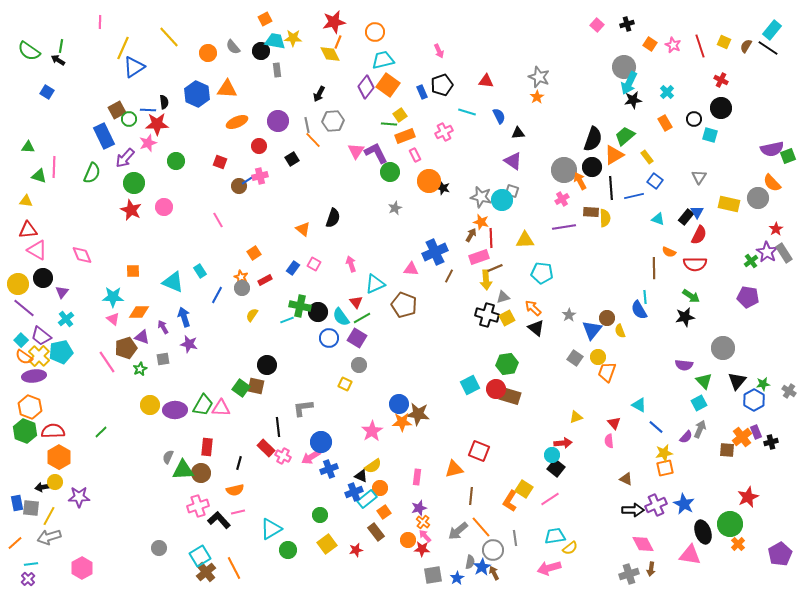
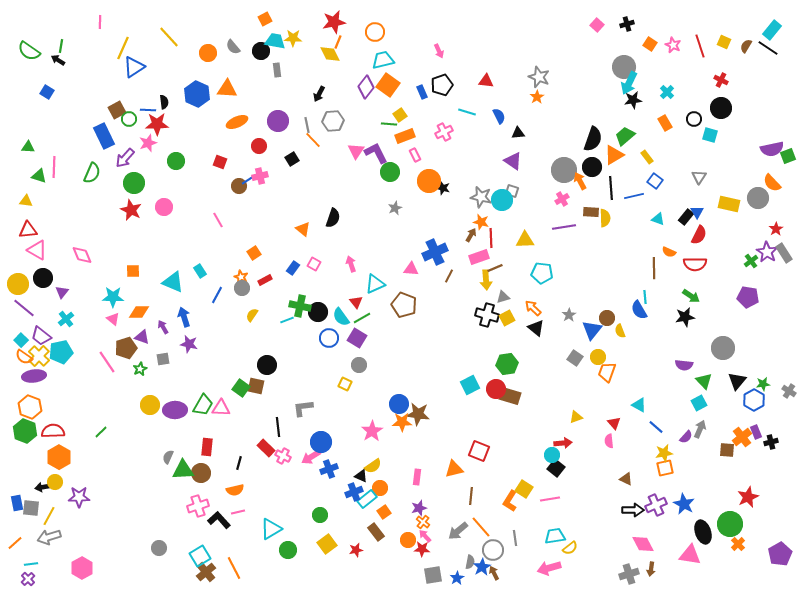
pink line at (550, 499): rotated 24 degrees clockwise
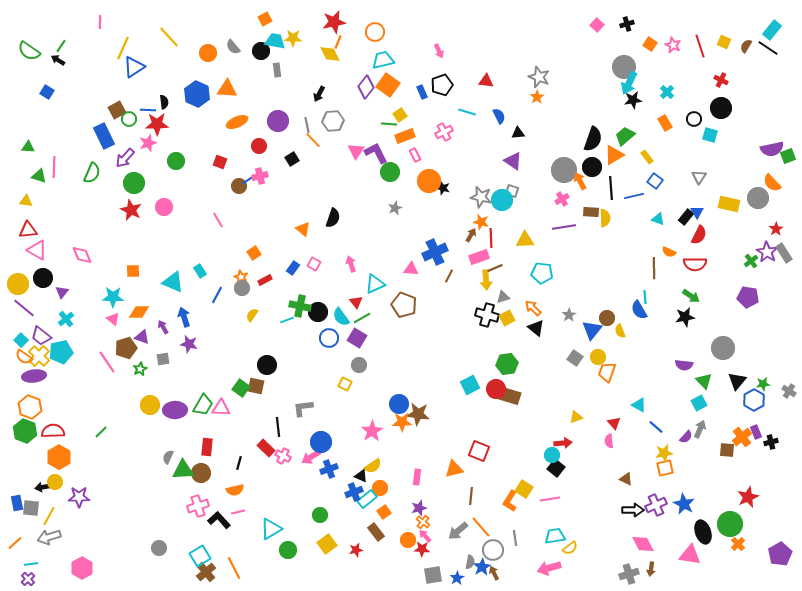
green line at (61, 46): rotated 24 degrees clockwise
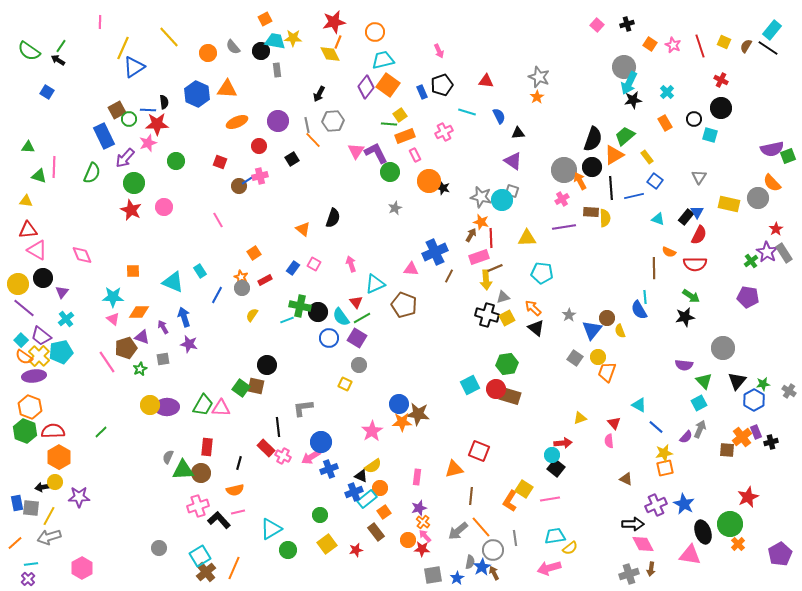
yellow triangle at (525, 240): moved 2 px right, 2 px up
purple ellipse at (175, 410): moved 8 px left, 3 px up
yellow triangle at (576, 417): moved 4 px right, 1 px down
black arrow at (633, 510): moved 14 px down
orange line at (234, 568): rotated 50 degrees clockwise
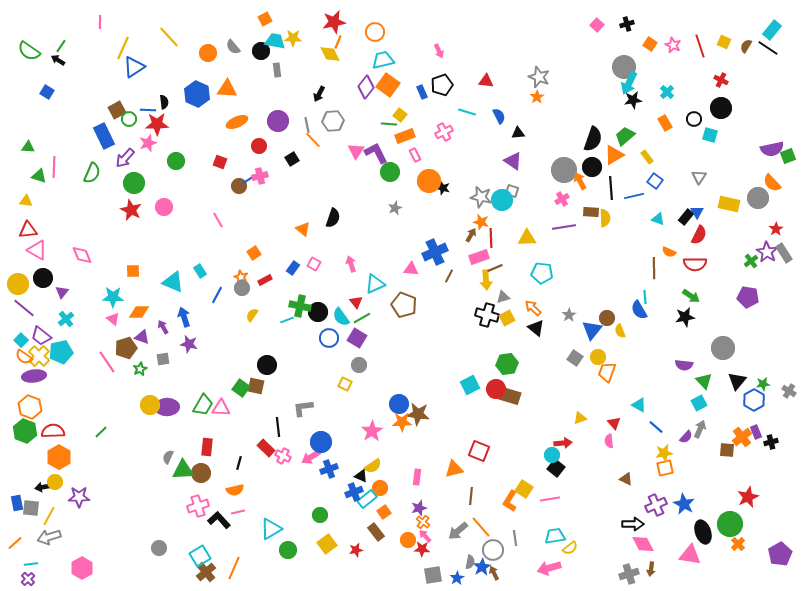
yellow square at (400, 115): rotated 16 degrees counterclockwise
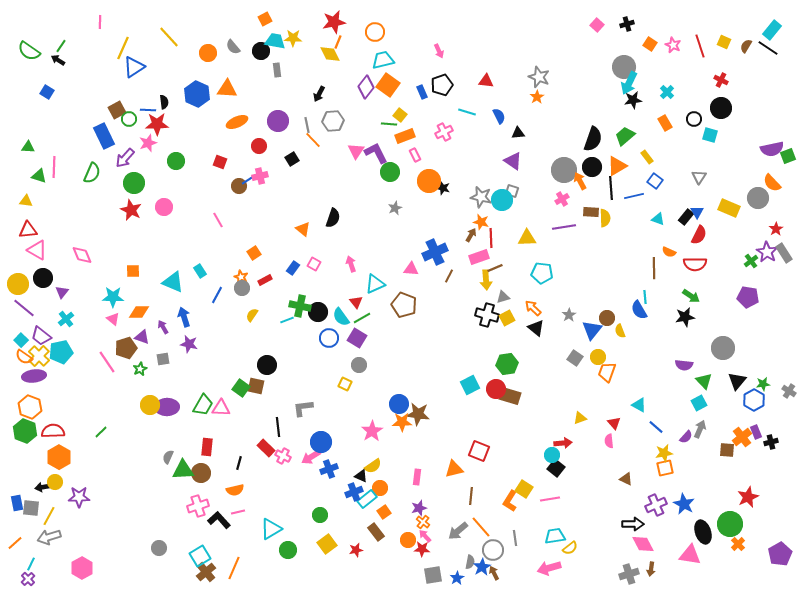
orange triangle at (614, 155): moved 3 px right, 11 px down
yellow rectangle at (729, 204): moved 4 px down; rotated 10 degrees clockwise
cyan line at (31, 564): rotated 56 degrees counterclockwise
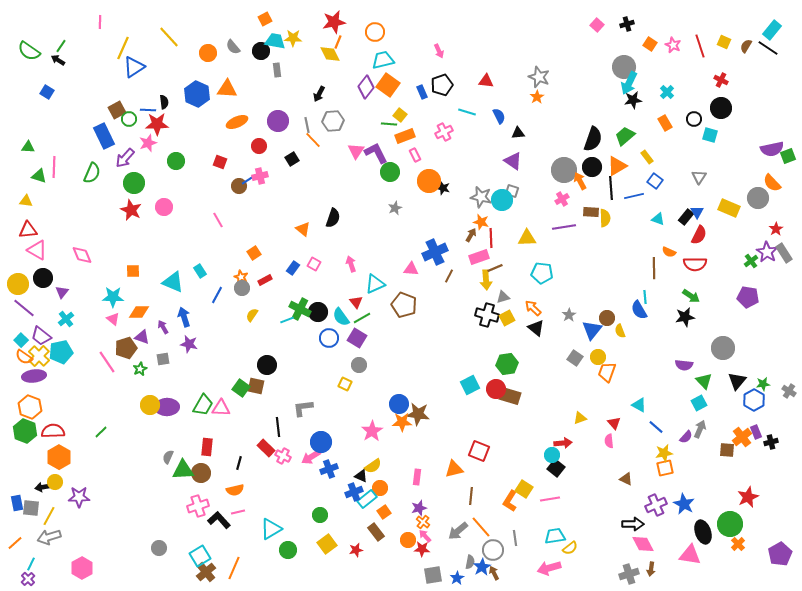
green cross at (300, 306): moved 3 px down; rotated 15 degrees clockwise
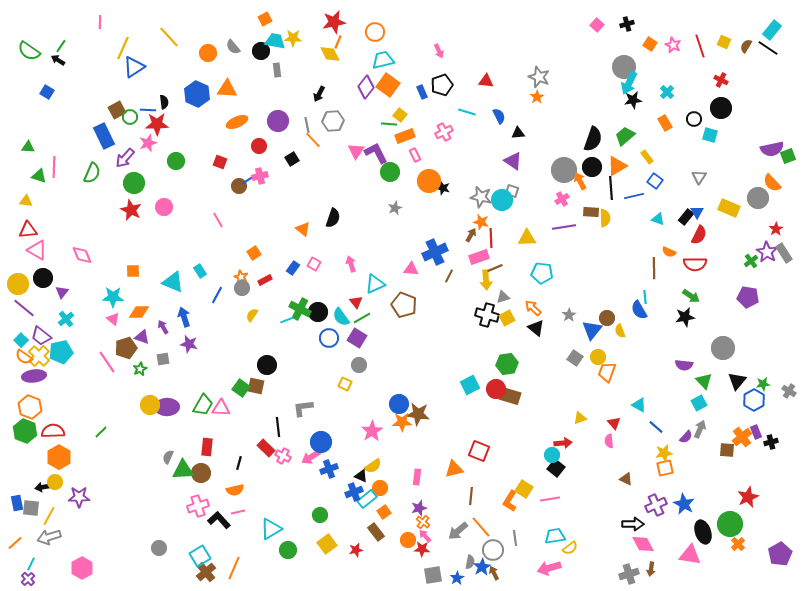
green circle at (129, 119): moved 1 px right, 2 px up
